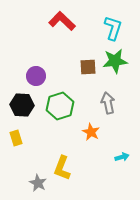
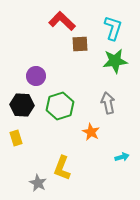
brown square: moved 8 px left, 23 px up
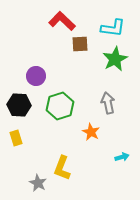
cyan L-shape: rotated 80 degrees clockwise
green star: moved 2 px up; rotated 20 degrees counterclockwise
black hexagon: moved 3 px left
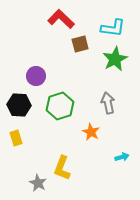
red L-shape: moved 1 px left, 2 px up
brown square: rotated 12 degrees counterclockwise
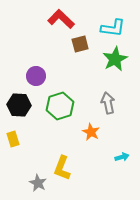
yellow rectangle: moved 3 px left, 1 px down
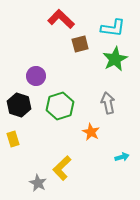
black hexagon: rotated 15 degrees clockwise
yellow L-shape: rotated 25 degrees clockwise
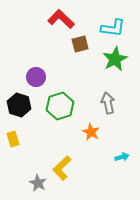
purple circle: moved 1 px down
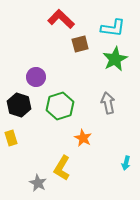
orange star: moved 8 px left, 6 px down
yellow rectangle: moved 2 px left, 1 px up
cyan arrow: moved 4 px right, 6 px down; rotated 120 degrees clockwise
yellow L-shape: rotated 15 degrees counterclockwise
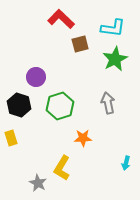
orange star: rotated 30 degrees counterclockwise
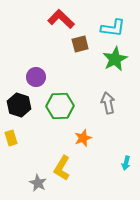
green hexagon: rotated 16 degrees clockwise
orange star: rotated 18 degrees counterclockwise
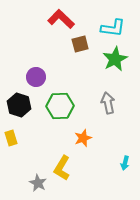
cyan arrow: moved 1 px left
